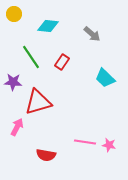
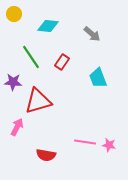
cyan trapezoid: moved 7 px left; rotated 25 degrees clockwise
red triangle: moved 1 px up
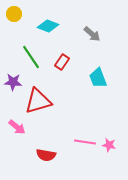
cyan diamond: rotated 15 degrees clockwise
pink arrow: rotated 102 degrees clockwise
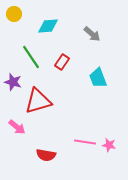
cyan diamond: rotated 25 degrees counterclockwise
purple star: rotated 12 degrees clockwise
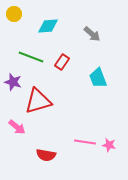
green line: rotated 35 degrees counterclockwise
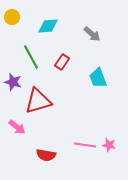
yellow circle: moved 2 px left, 3 px down
green line: rotated 40 degrees clockwise
pink line: moved 3 px down
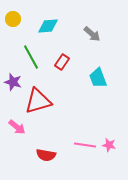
yellow circle: moved 1 px right, 2 px down
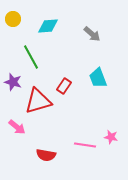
red rectangle: moved 2 px right, 24 px down
pink star: moved 2 px right, 8 px up
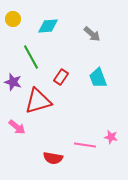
red rectangle: moved 3 px left, 9 px up
red semicircle: moved 7 px right, 3 px down
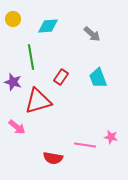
green line: rotated 20 degrees clockwise
